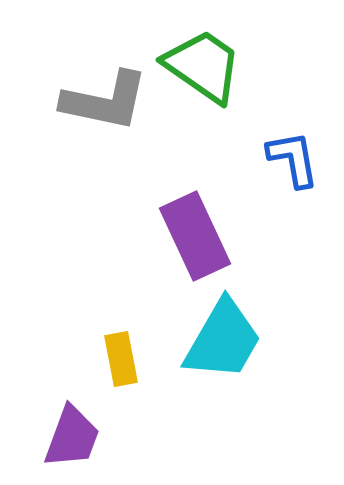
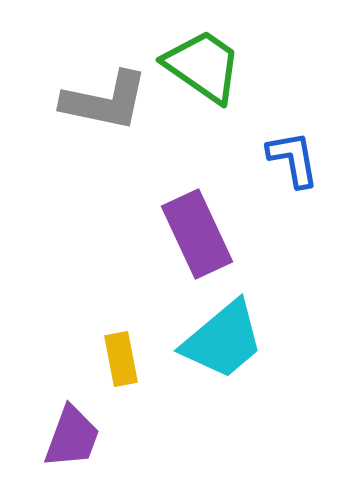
purple rectangle: moved 2 px right, 2 px up
cyan trapezoid: rotated 20 degrees clockwise
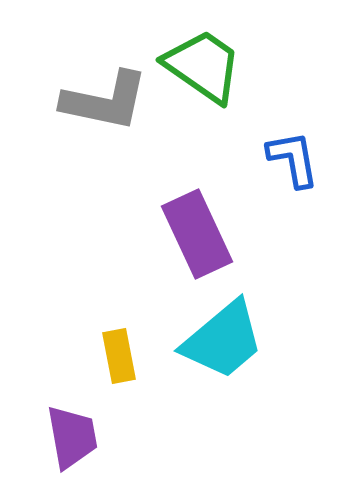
yellow rectangle: moved 2 px left, 3 px up
purple trapezoid: rotated 30 degrees counterclockwise
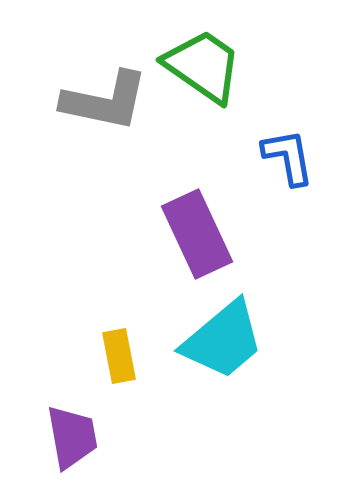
blue L-shape: moved 5 px left, 2 px up
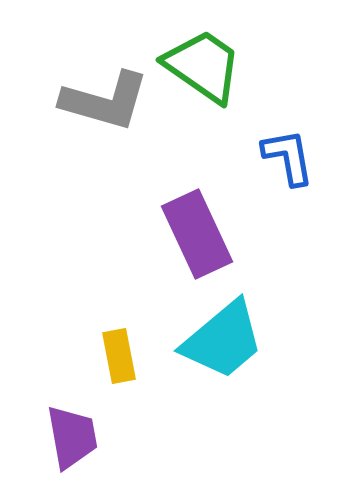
gray L-shape: rotated 4 degrees clockwise
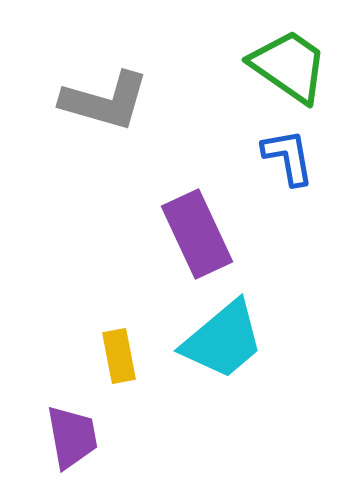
green trapezoid: moved 86 px right
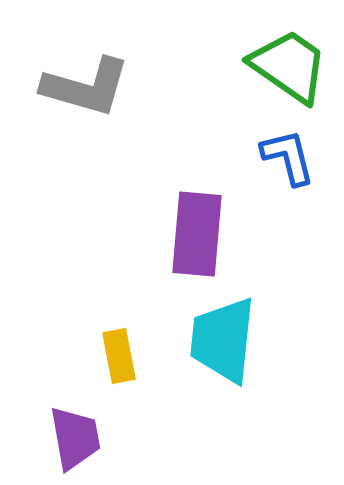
gray L-shape: moved 19 px left, 14 px up
blue L-shape: rotated 4 degrees counterclockwise
purple rectangle: rotated 30 degrees clockwise
cyan trapezoid: rotated 136 degrees clockwise
purple trapezoid: moved 3 px right, 1 px down
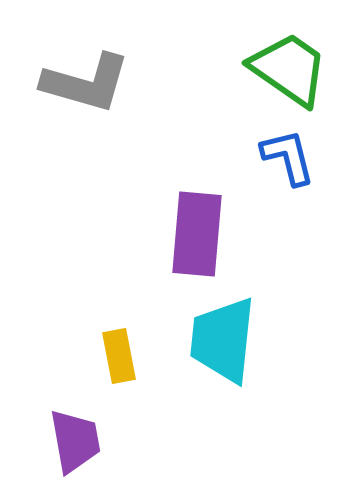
green trapezoid: moved 3 px down
gray L-shape: moved 4 px up
purple trapezoid: moved 3 px down
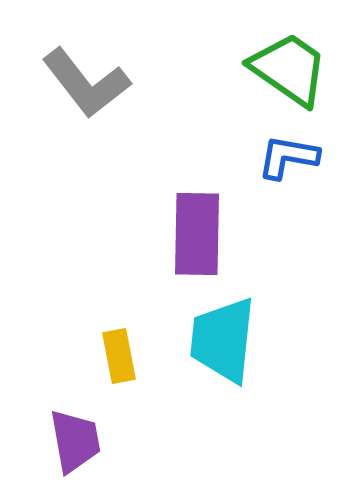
gray L-shape: rotated 36 degrees clockwise
blue L-shape: rotated 66 degrees counterclockwise
purple rectangle: rotated 4 degrees counterclockwise
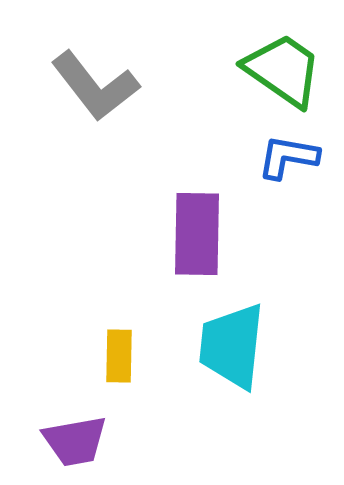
green trapezoid: moved 6 px left, 1 px down
gray L-shape: moved 9 px right, 3 px down
cyan trapezoid: moved 9 px right, 6 px down
yellow rectangle: rotated 12 degrees clockwise
purple trapezoid: rotated 90 degrees clockwise
